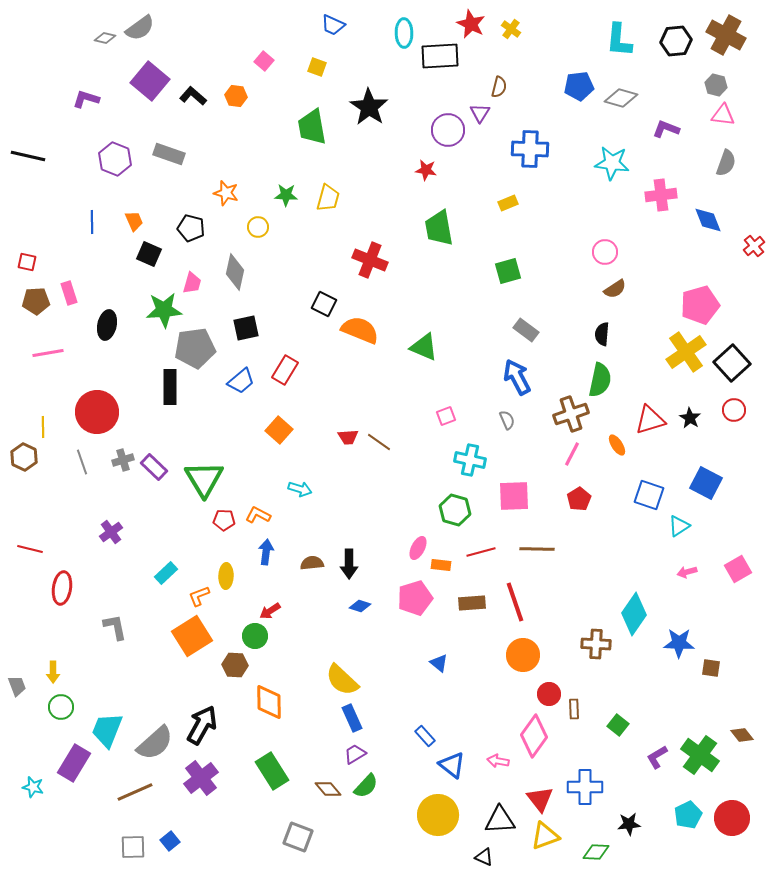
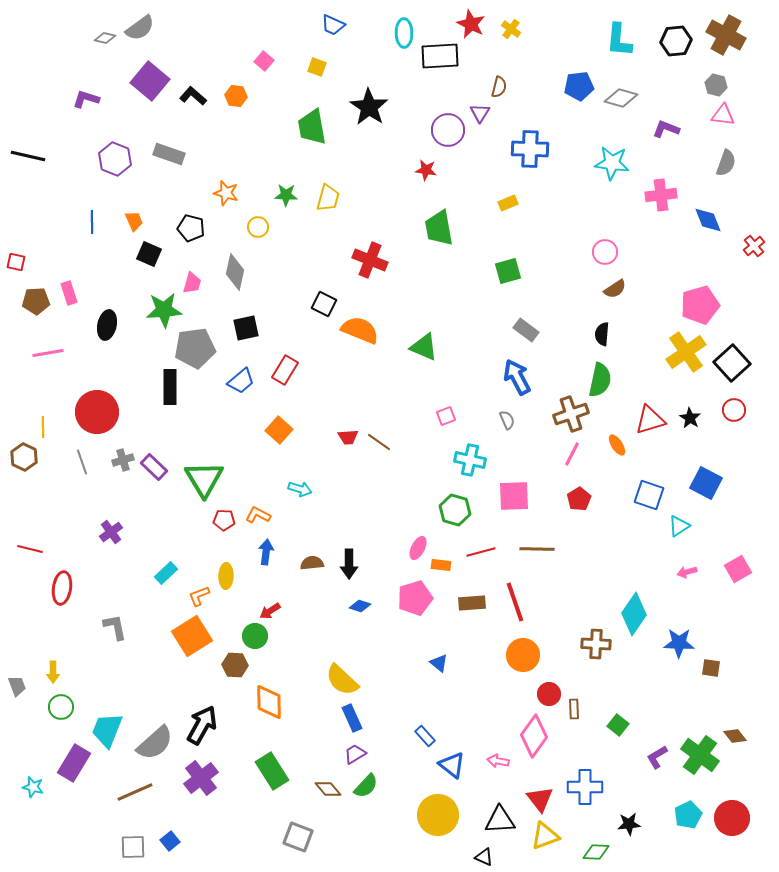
red square at (27, 262): moved 11 px left
brown diamond at (742, 735): moved 7 px left, 1 px down
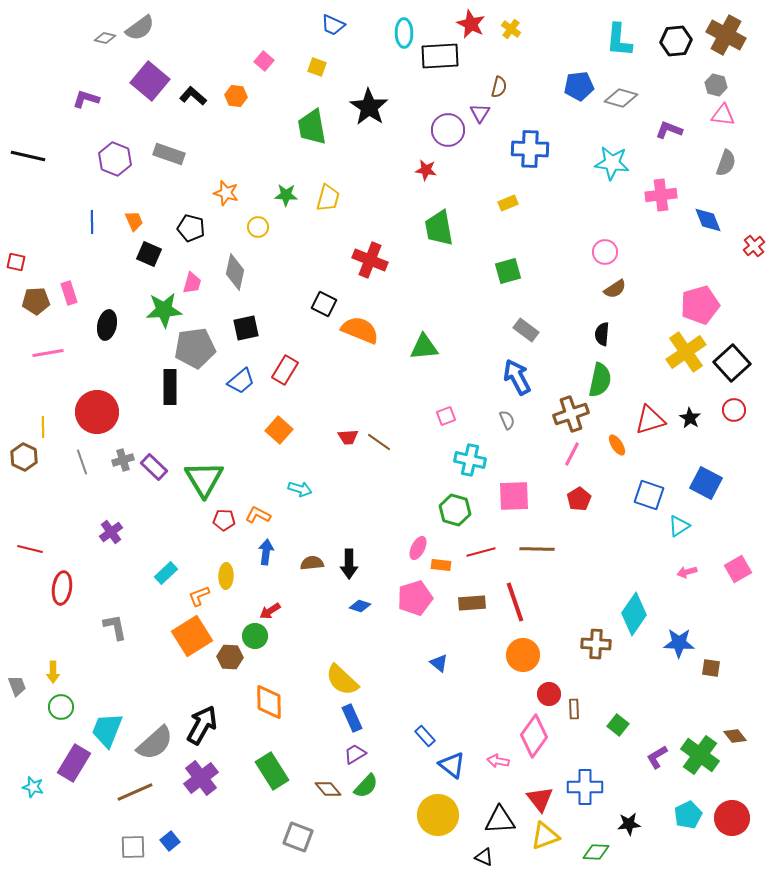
purple L-shape at (666, 129): moved 3 px right, 1 px down
green triangle at (424, 347): rotated 28 degrees counterclockwise
brown hexagon at (235, 665): moved 5 px left, 8 px up
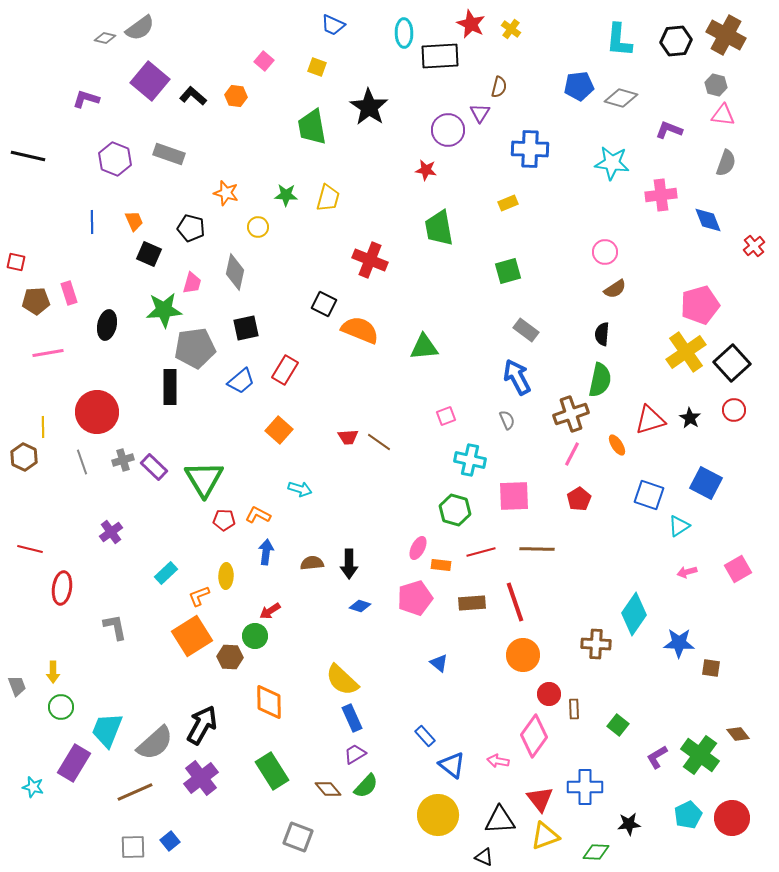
brown diamond at (735, 736): moved 3 px right, 2 px up
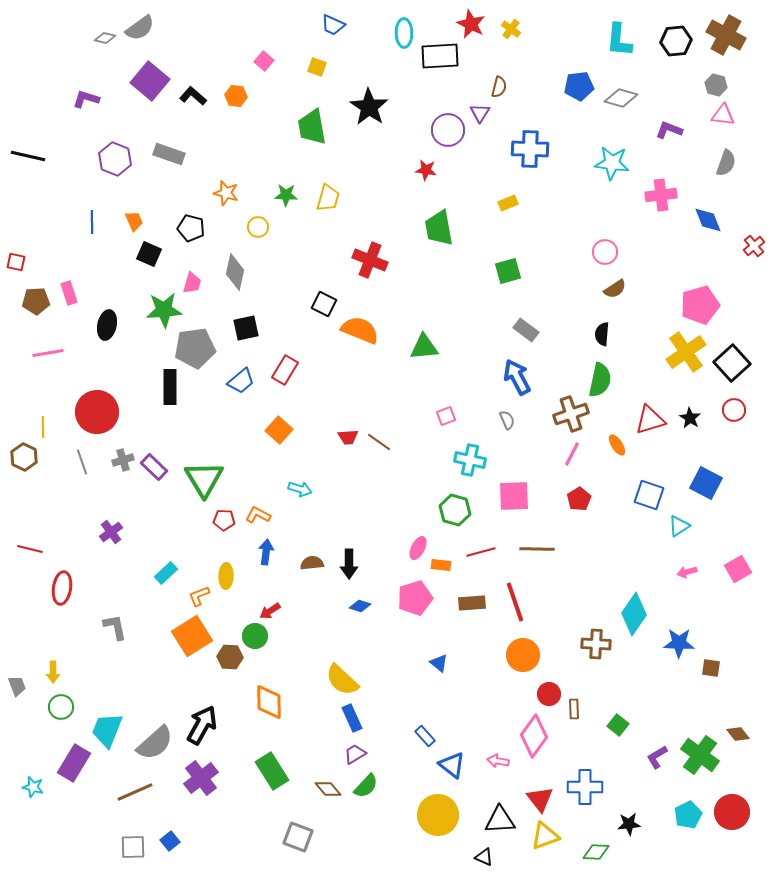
red circle at (732, 818): moved 6 px up
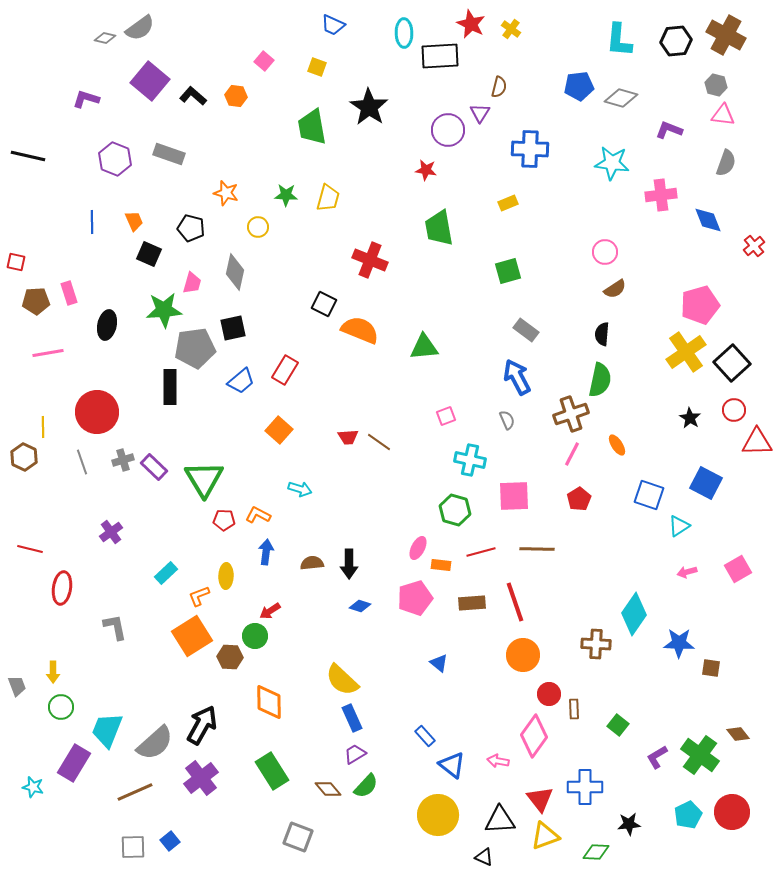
black square at (246, 328): moved 13 px left
red triangle at (650, 420): moved 107 px right, 22 px down; rotated 16 degrees clockwise
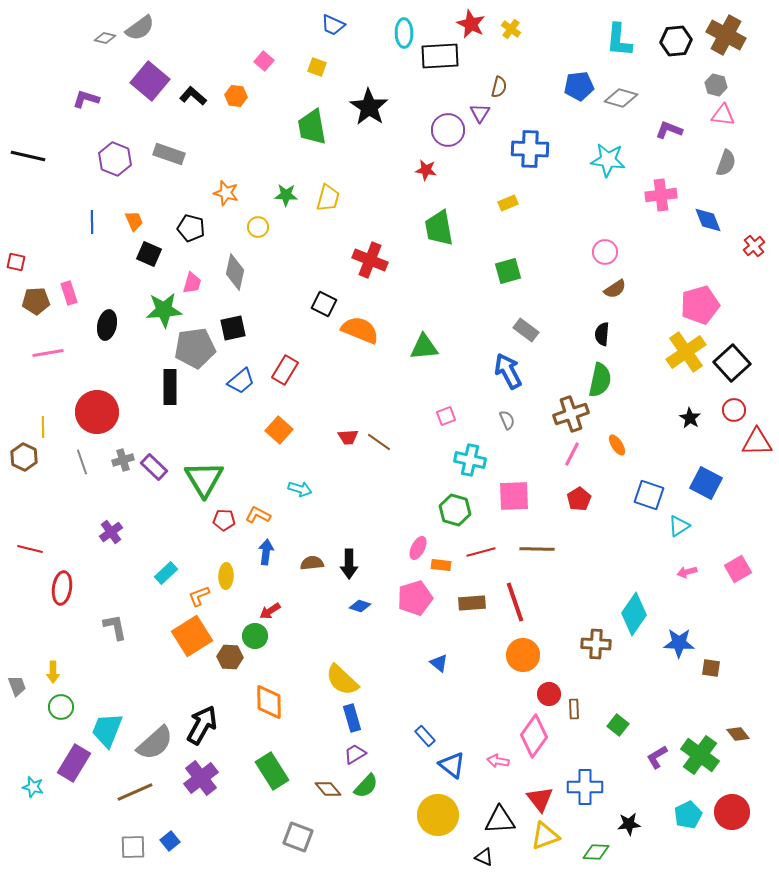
cyan star at (612, 163): moved 4 px left, 3 px up
blue arrow at (517, 377): moved 9 px left, 6 px up
blue rectangle at (352, 718): rotated 8 degrees clockwise
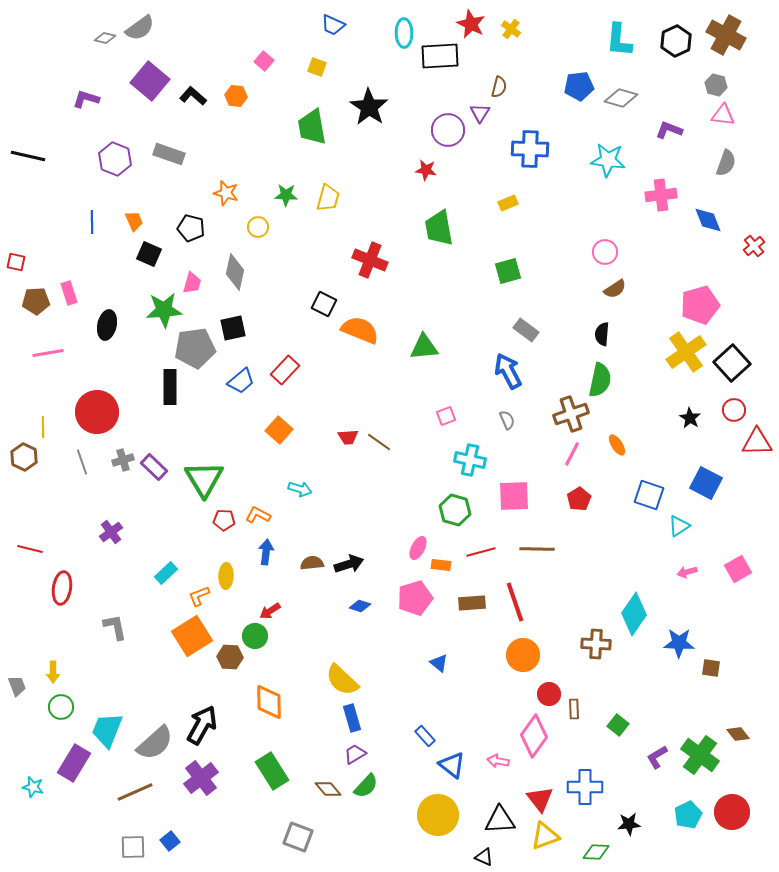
black hexagon at (676, 41): rotated 20 degrees counterclockwise
red rectangle at (285, 370): rotated 12 degrees clockwise
black arrow at (349, 564): rotated 108 degrees counterclockwise
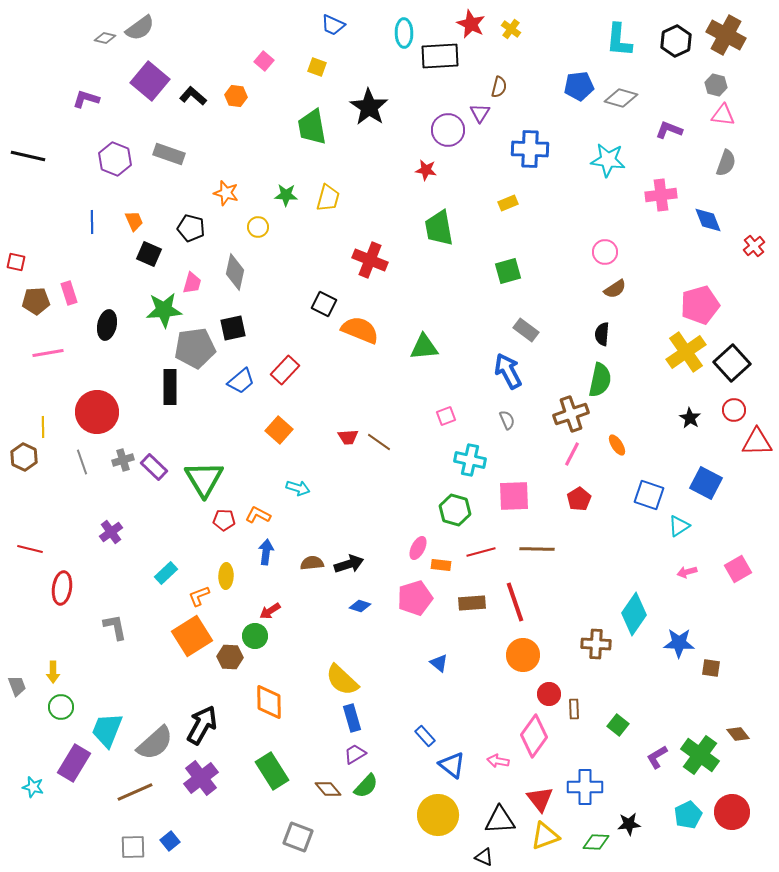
cyan arrow at (300, 489): moved 2 px left, 1 px up
green diamond at (596, 852): moved 10 px up
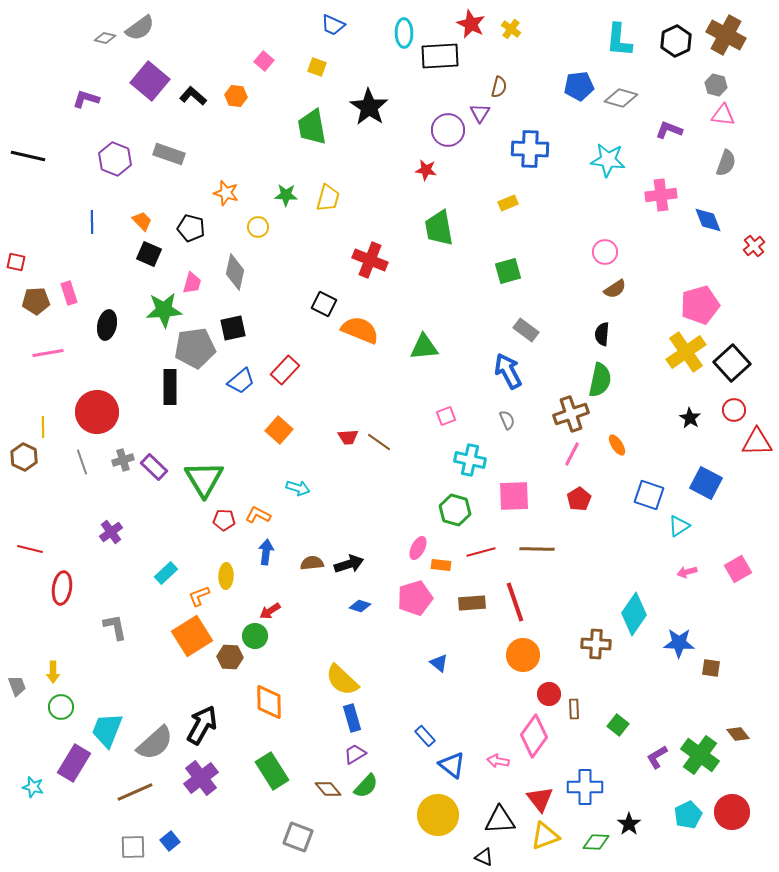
orange trapezoid at (134, 221): moved 8 px right; rotated 20 degrees counterclockwise
black star at (629, 824): rotated 30 degrees counterclockwise
